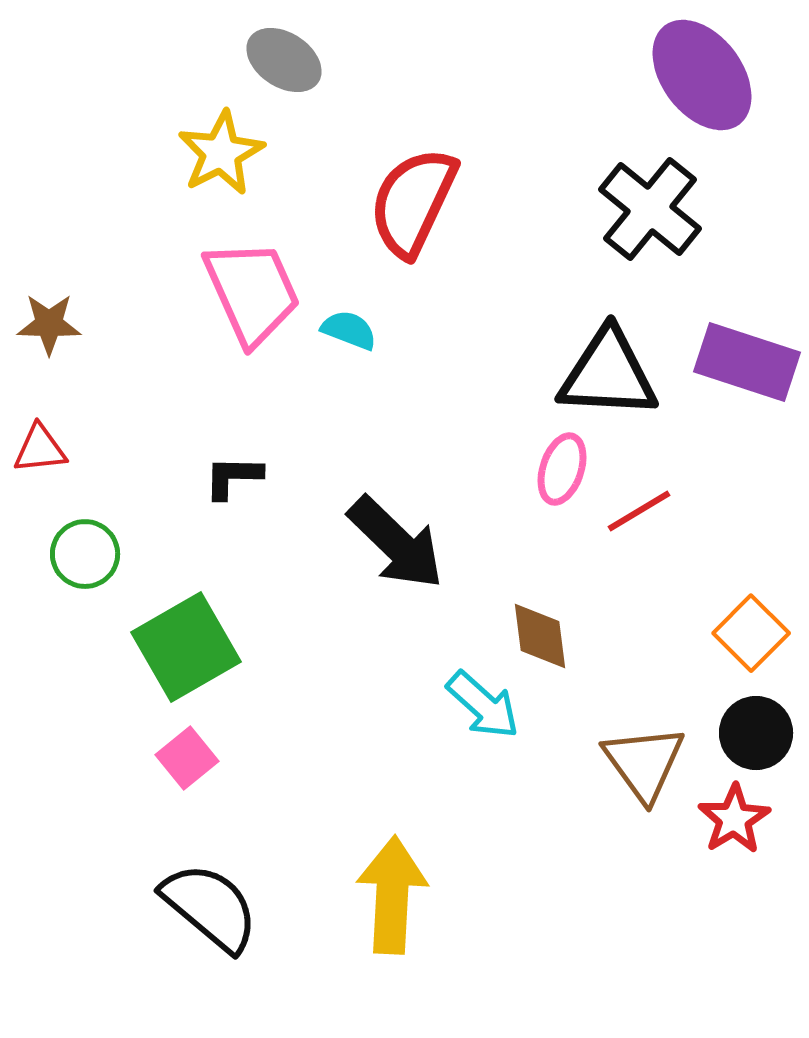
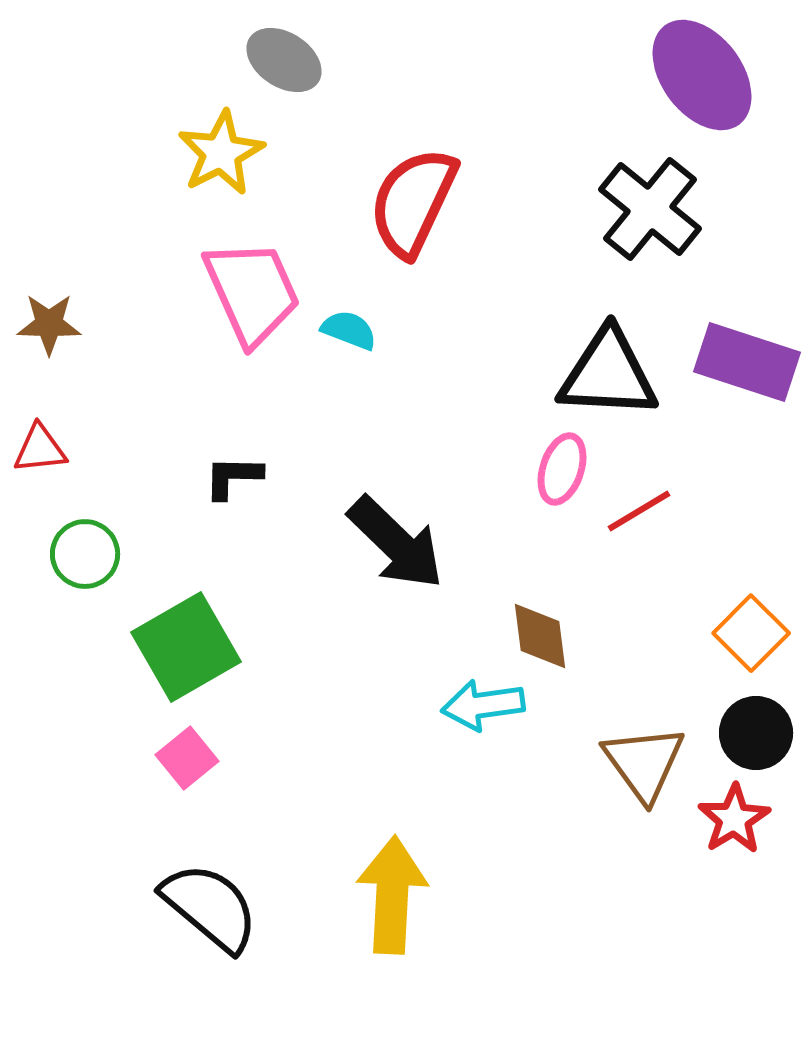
cyan arrow: rotated 130 degrees clockwise
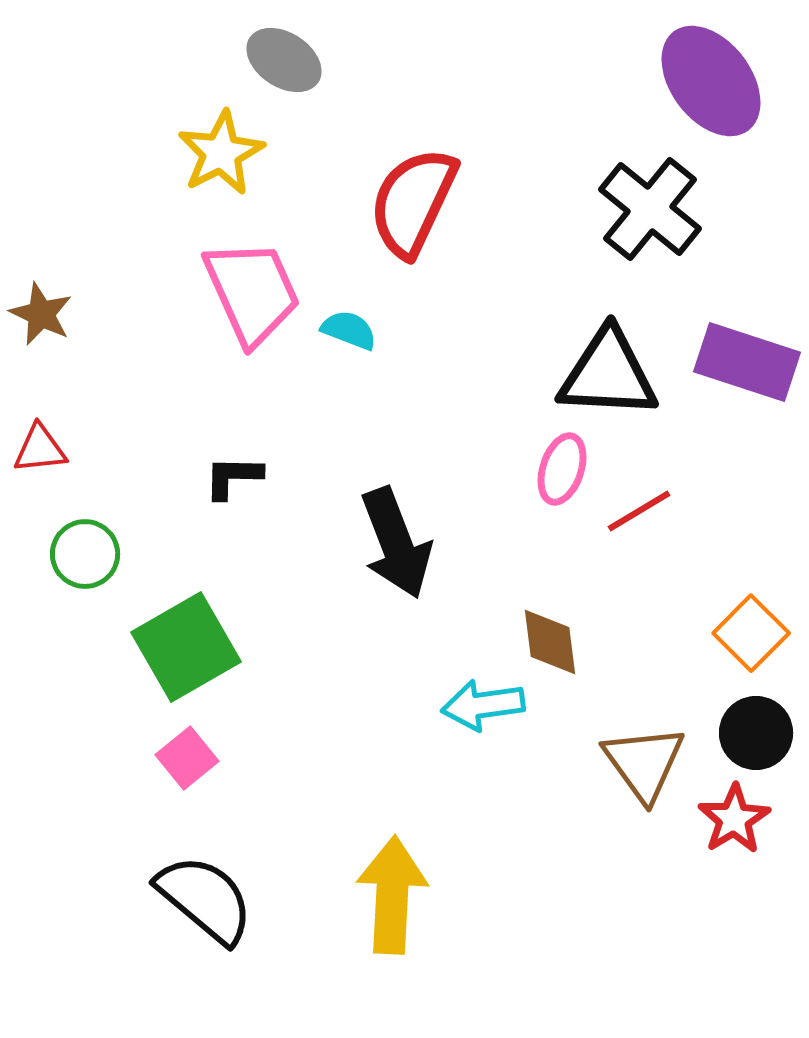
purple ellipse: moved 9 px right, 6 px down
brown star: moved 8 px left, 10 px up; rotated 24 degrees clockwise
black arrow: rotated 25 degrees clockwise
brown diamond: moved 10 px right, 6 px down
black semicircle: moved 5 px left, 8 px up
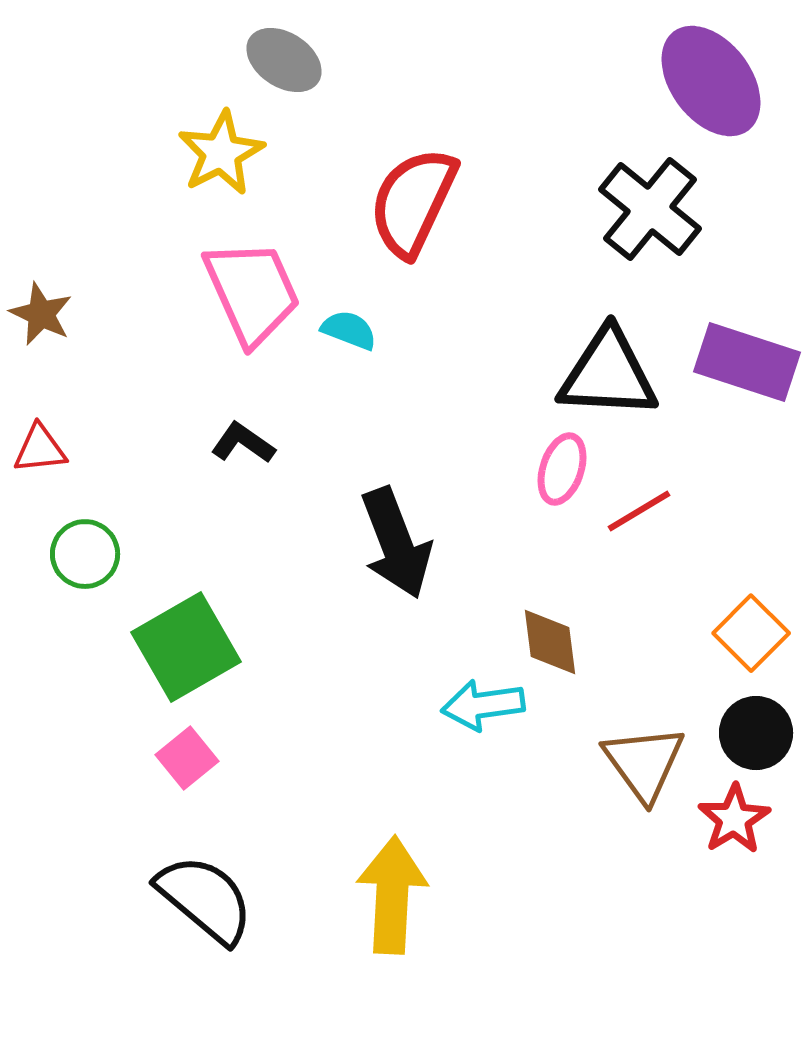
black L-shape: moved 10 px right, 34 px up; rotated 34 degrees clockwise
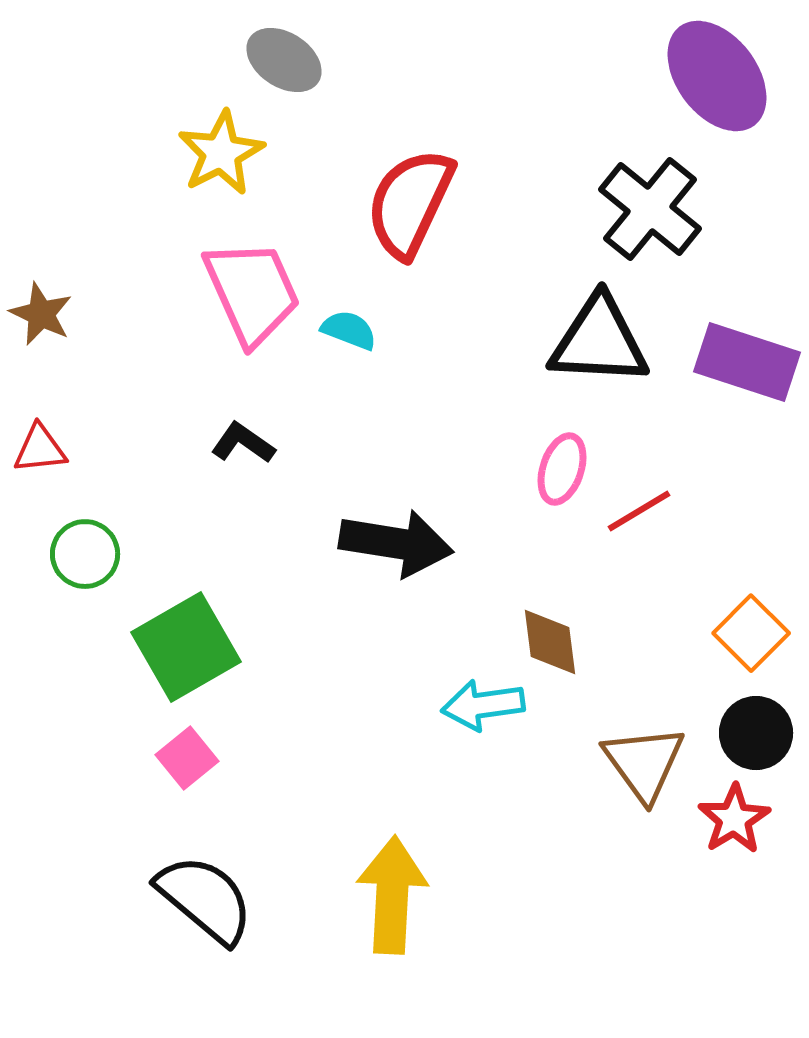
purple ellipse: moved 6 px right, 5 px up
red semicircle: moved 3 px left, 1 px down
black triangle: moved 9 px left, 33 px up
black arrow: rotated 60 degrees counterclockwise
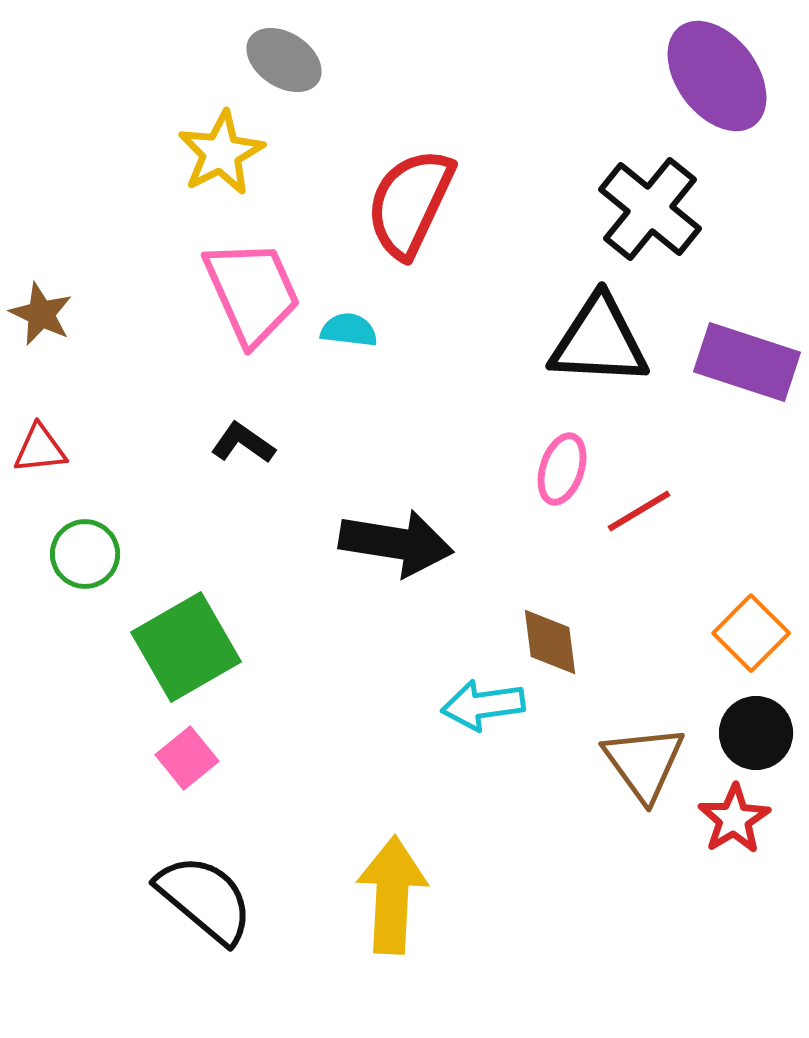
cyan semicircle: rotated 14 degrees counterclockwise
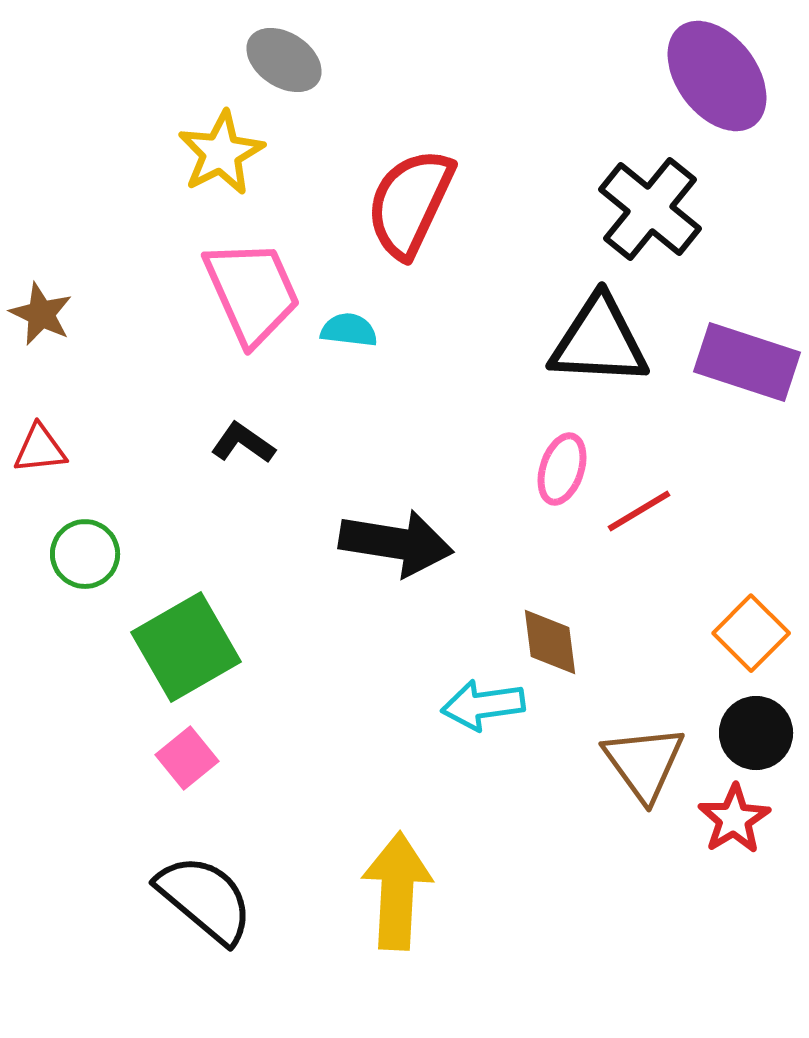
yellow arrow: moved 5 px right, 4 px up
